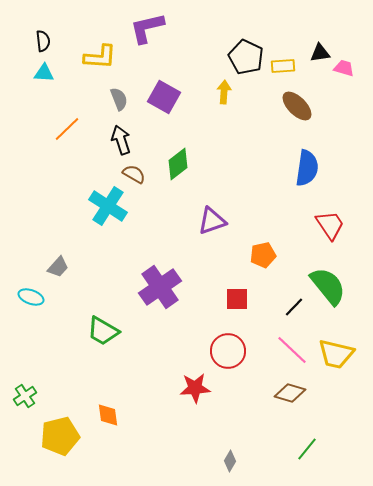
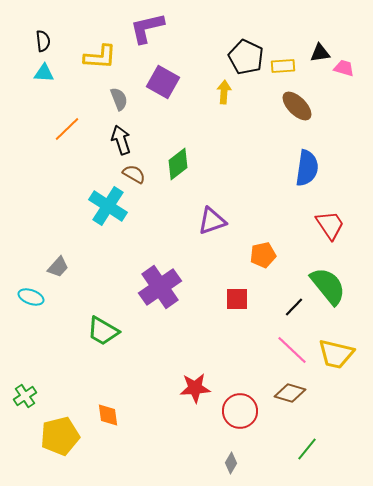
purple square: moved 1 px left, 15 px up
red circle: moved 12 px right, 60 px down
gray diamond: moved 1 px right, 2 px down
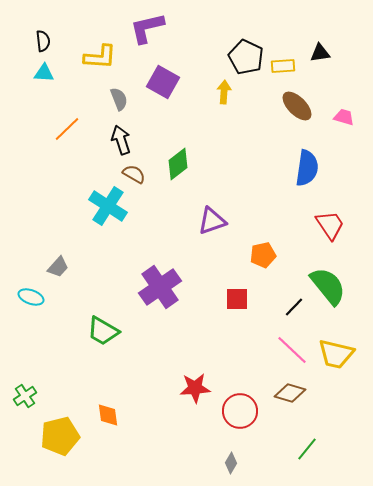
pink trapezoid: moved 49 px down
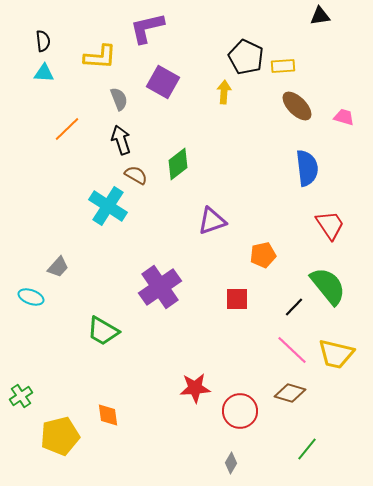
black triangle: moved 37 px up
blue semicircle: rotated 15 degrees counterclockwise
brown semicircle: moved 2 px right, 1 px down
green cross: moved 4 px left
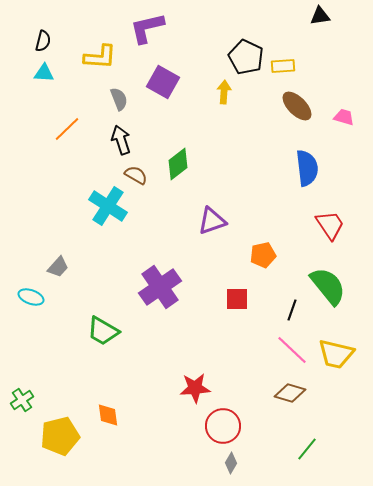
black semicircle: rotated 20 degrees clockwise
black line: moved 2 px left, 3 px down; rotated 25 degrees counterclockwise
green cross: moved 1 px right, 4 px down
red circle: moved 17 px left, 15 px down
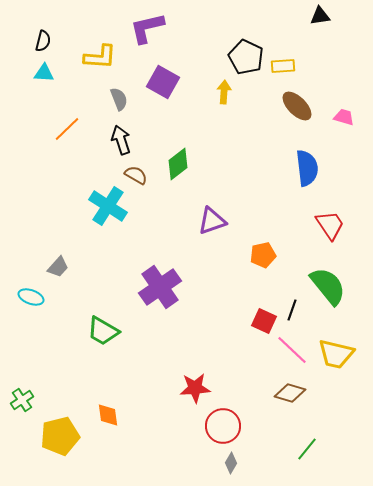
red square: moved 27 px right, 22 px down; rotated 25 degrees clockwise
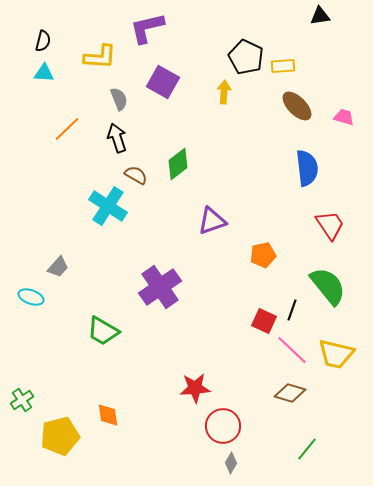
black arrow: moved 4 px left, 2 px up
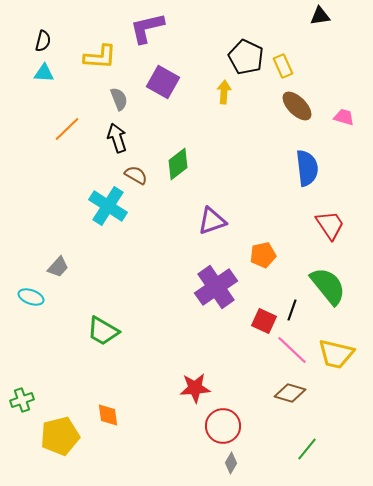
yellow rectangle: rotated 70 degrees clockwise
purple cross: moved 56 px right
green cross: rotated 15 degrees clockwise
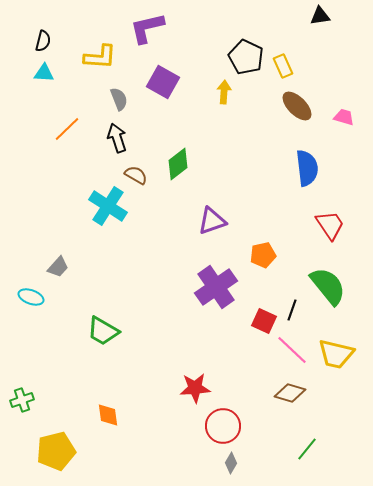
yellow pentagon: moved 4 px left, 15 px down
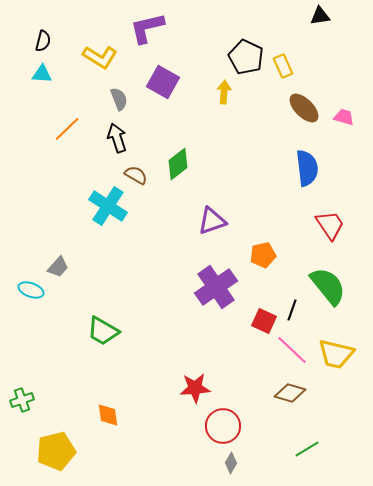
yellow L-shape: rotated 28 degrees clockwise
cyan triangle: moved 2 px left, 1 px down
brown ellipse: moved 7 px right, 2 px down
cyan ellipse: moved 7 px up
green line: rotated 20 degrees clockwise
